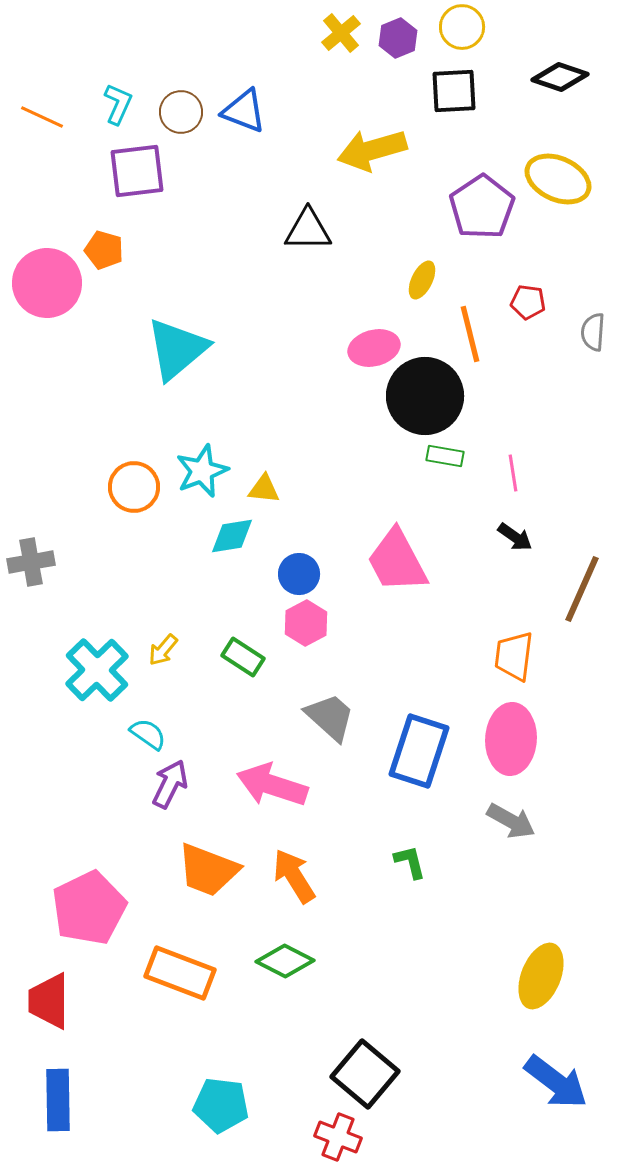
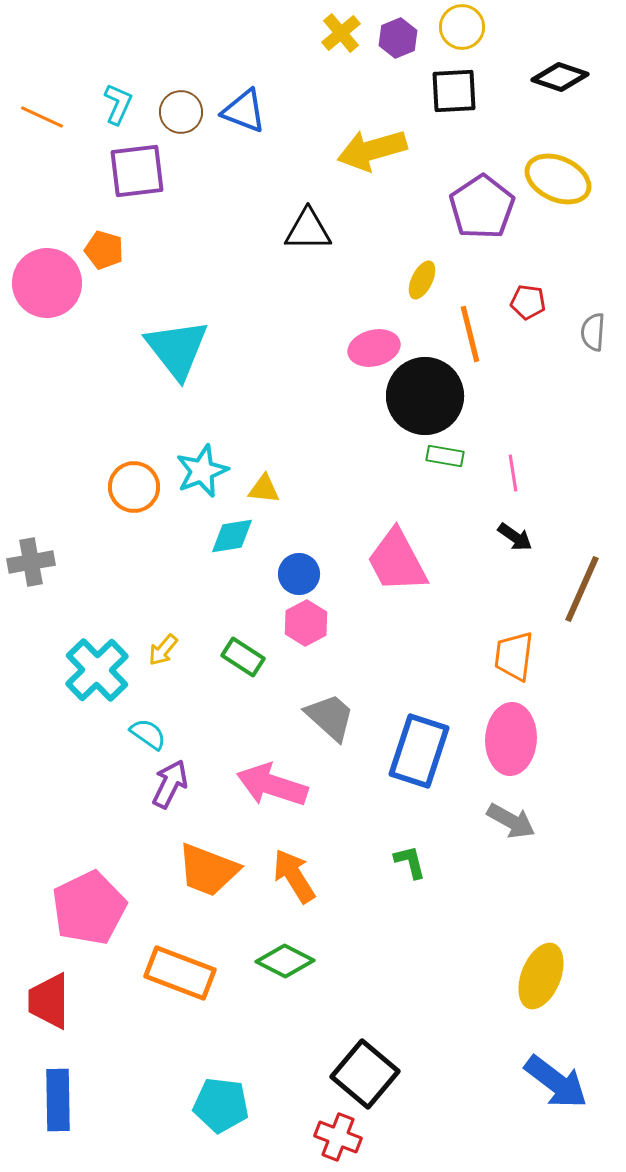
cyan triangle at (177, 349): rotated 28 degrees counterclockwise
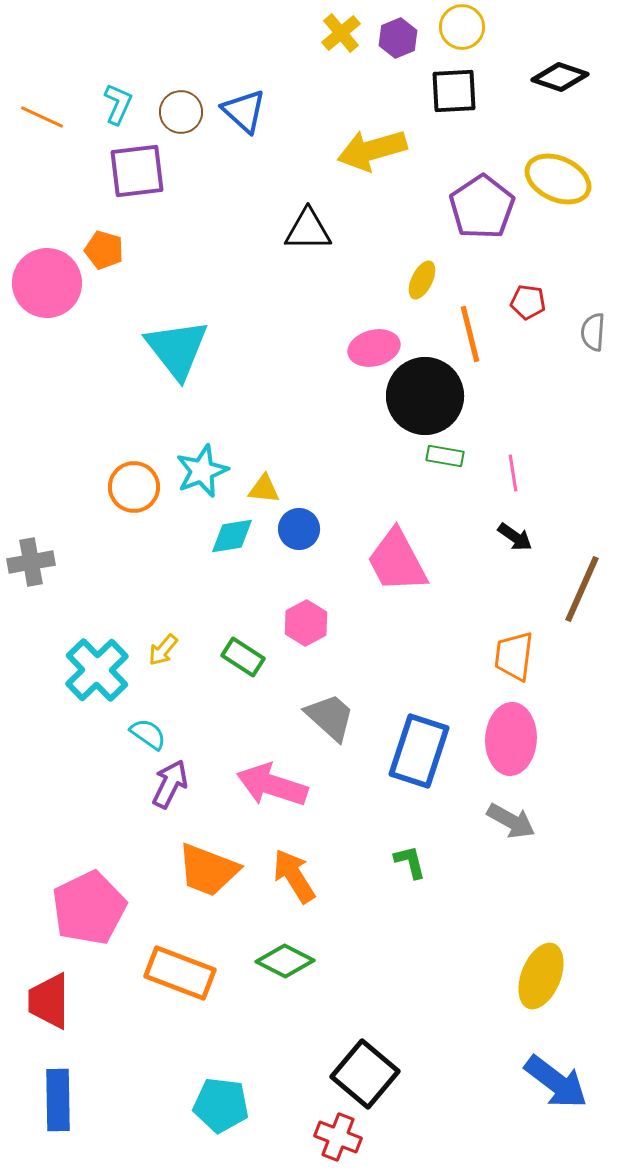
blue triangle at (244, 111): rotated 21 degrees clockwise
blue circle at (299, 574): moved 45 px up
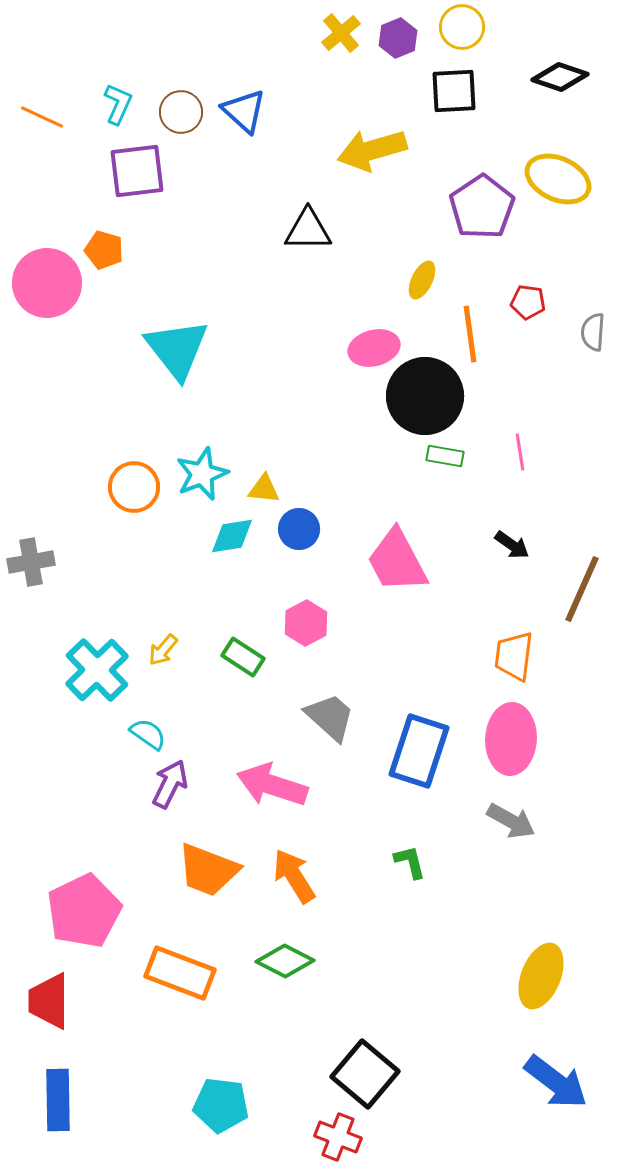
orange line at (470, 334): rotated 6 degrees clockwise
cyan star at (202, 471): moved 3 px down
pink line at (513, 473): moved 7 px right, 21 px up
black arrow at (515, 537): moved 3 px left, 8 px down
pink pentagon at (89, 908): moved 5 px left, 3 px down
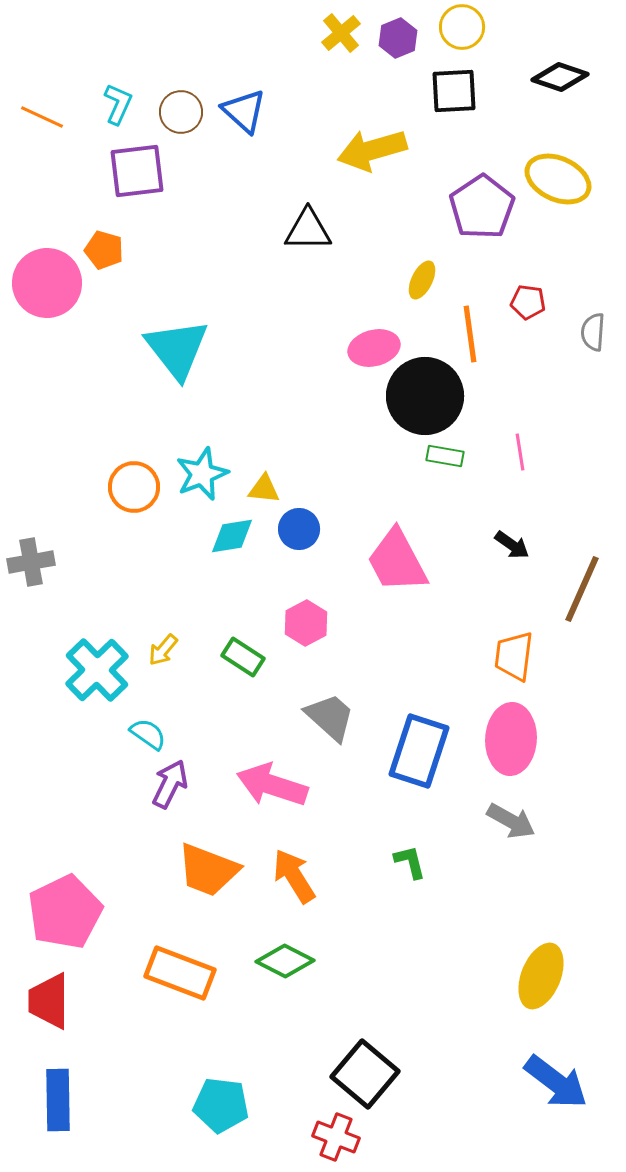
pink pentagon at (84, 911): moved 19 px left, 1 px down
red cross at (338, 1137): moved 2 px left
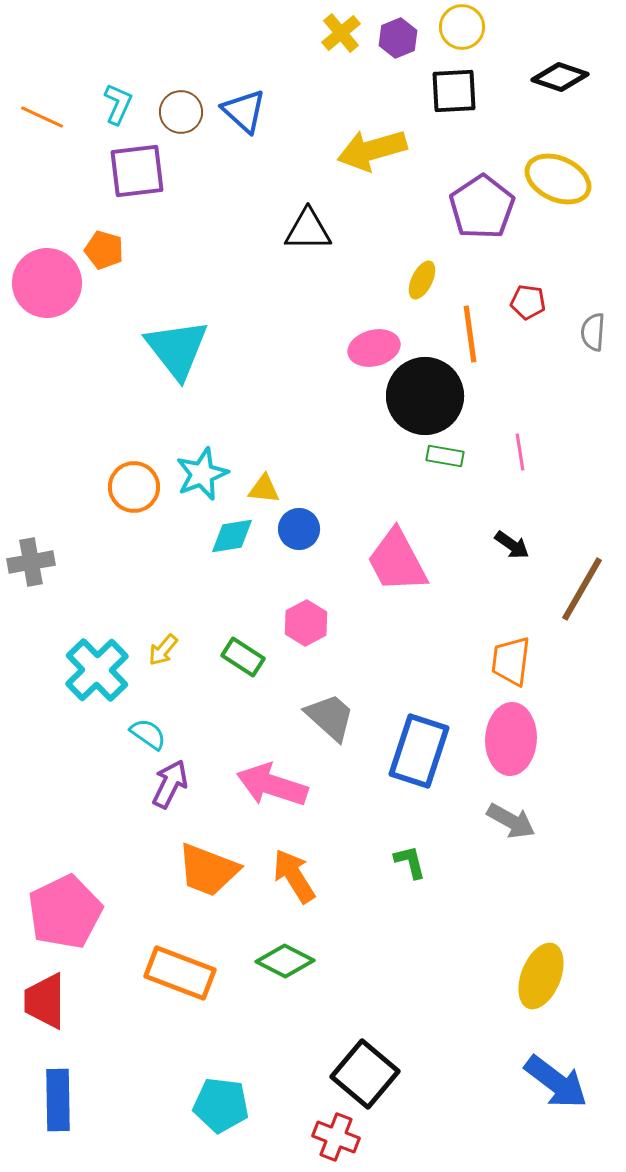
brown line at (582, 589): rotated 6 degrees clockwise
orange trapezoid at (514, 656): moved 3 px left, 5 px down
red trapezoid at (49, 1001): moved 4 px left
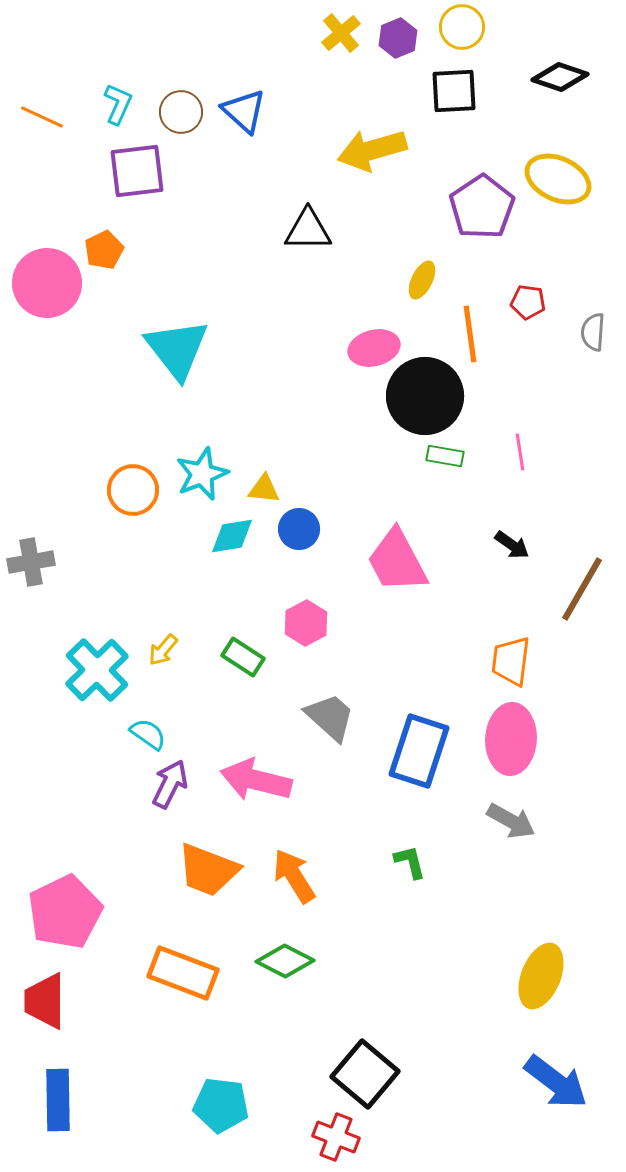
orange pentagon at (104, 250): rotated 30 degrees clockwise
orange circle at (134, 487): moved 1 px left, 3 px down
pink arrow at (272, 785): moved 16 px left, 5 px up; rotated 4 degrees counterclockwise
orange rectangle at (180, 973): moved 3 px right
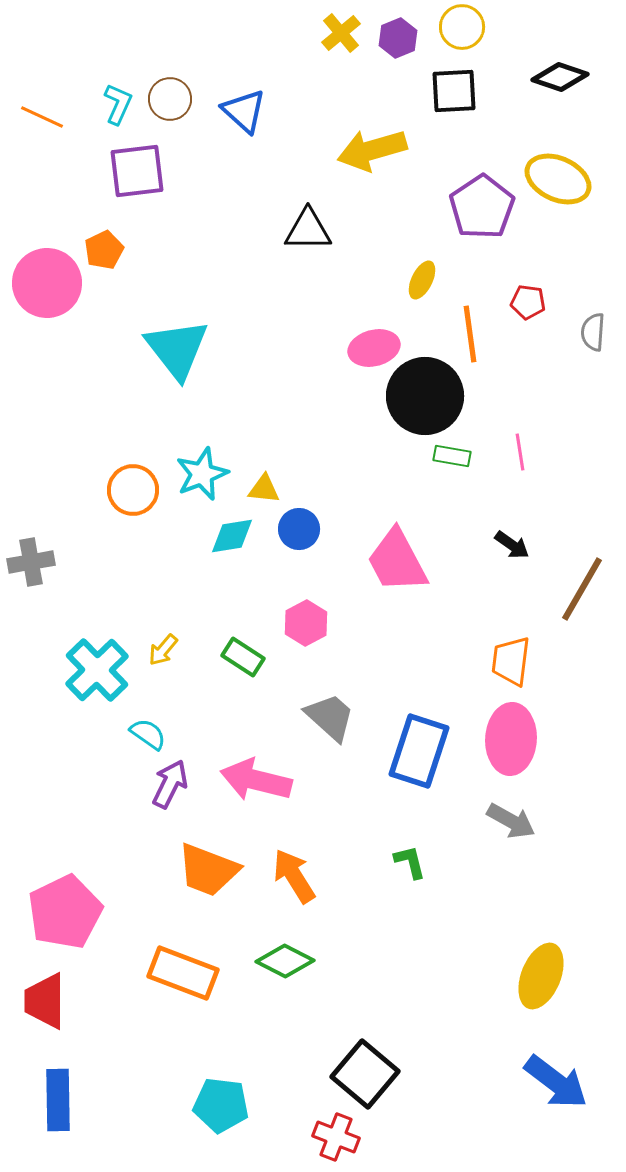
brown circle at (181, 112): moved 11 px left, 13 px up
green rectangle at (445, 456): moved 7 px right
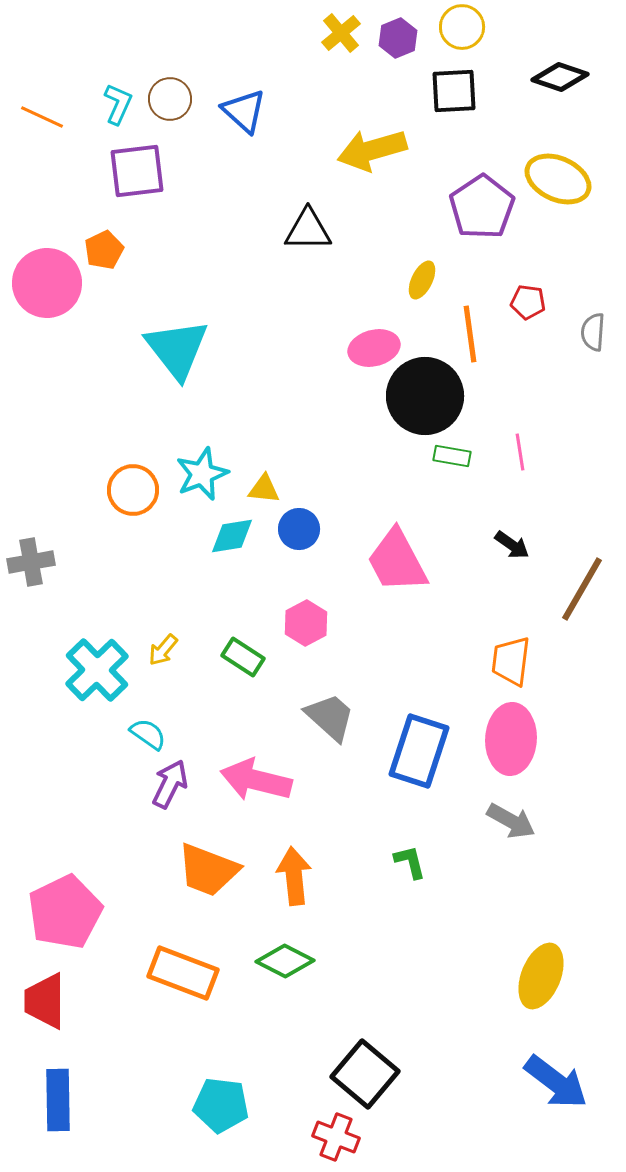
orange arrow at (294, 876): rotated 26 degrees clockwise
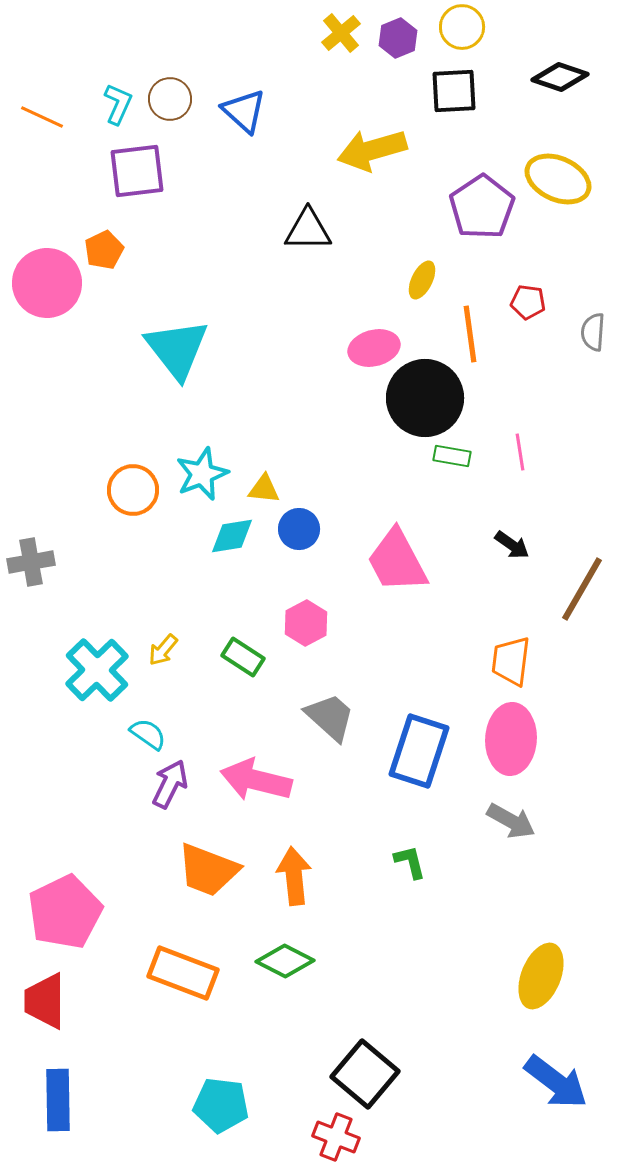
black circle at (425, 396): moved 2 px down
